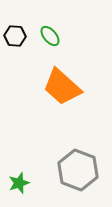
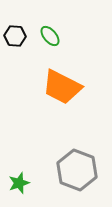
orange trapezoid: rotated 15 degrees counterclockwise
gray hexagon: moved 1 px left
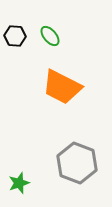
gray hexagon: moved 7 px up
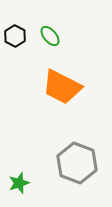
black hexagon: rotated 25 degrees clockwise
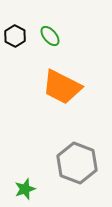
green star: moved 6 px right, 6 px down
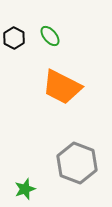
black hexagon: moved 1 px left, 2 px down
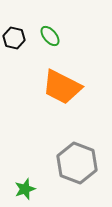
black hexagon: rotated 15 degrees counterclockwise
